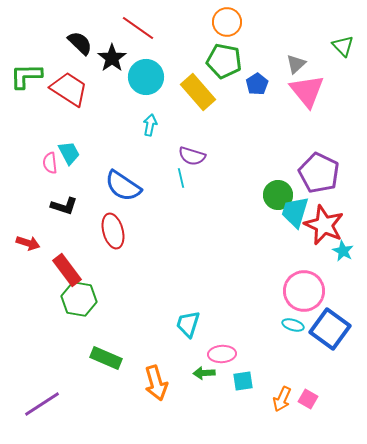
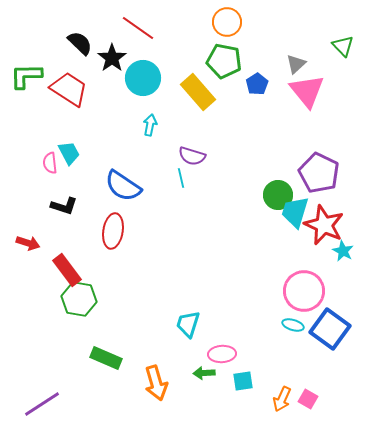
cyan circle at (146, 77): moved 3 px left, 1 px down
red ellipse at (113, 231): rotated 24 degrees clockwise
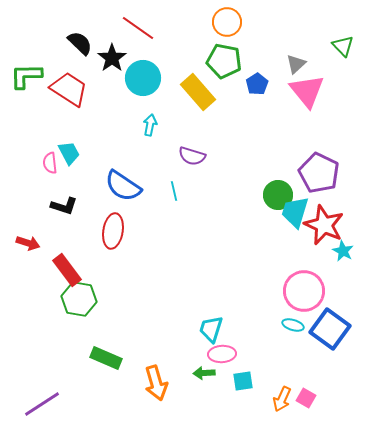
cyan line at (181, 178): moved 7 px left, 13 px down
cyan trapezoid at (188, 324): moved 23 px right, 5 px down
pink square at (308, 399): moved 2 px left, 1 px up
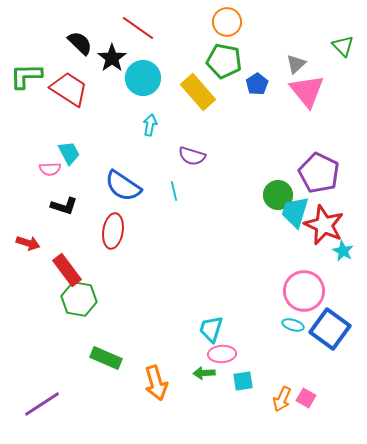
pink semicircle at (50, 163): moved 6 px down; rotated 85 degrees counterclockwise
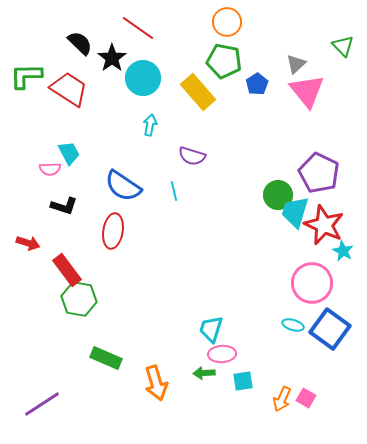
pink circle at (304, 291): moved 8 px right, 8 px up
